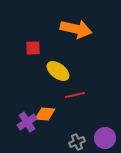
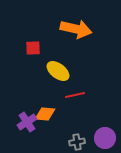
gray cross: rotated 14 degrees clockwise
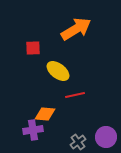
orange arrow: rotated 44 degrees counterclockwise
purple cross: moved 6 px right, 8 px down; rotated 24 degrees clockwise
purple circle: moved 1 px right, 1 px up
gray cross: moved 1 px right; rotated 28 degrees counterclockwise
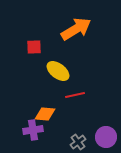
red square: moved 1 px right, 1 px up
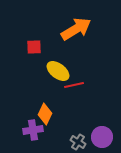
red line: moved 1 px left, 10 px up
orange diamond: rotated 70 degrees counterclockwise
purple circle: moved 4 px left
gray cross: rotated 21 degrees counterclockwise
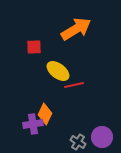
purple cross: moved 6 px up
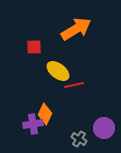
purple circle: moved 2 px right, 9 px up
gray cross: moved 1 px right, 3 px up
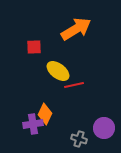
gray cross: rotated 14 degrees counterclockwise
